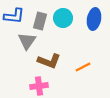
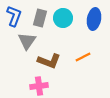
blue L-shape: rotated 75 degrees counterclockwise
gray rectangle: moved 3 px up
orange line: moved 10 px up
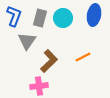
blue ellipse: moved 4 px up
brown L-shape: rotated 65 degrees counterclockwise
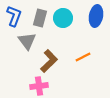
blue ellipse: moved 2 px right, 1 px down
gray triangle: rotated 12 degrees counterclockwise
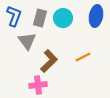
pink cross: moved 1 px left, 1 px up
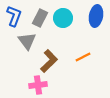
gray rectangle: rotated 12 degrees clockwise
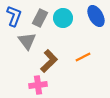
blue ellipse: rotated 40 degrees counterclockwise
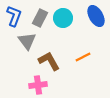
brown L-shape: rotated 75 degrees counterclockwise
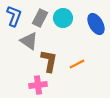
blue ellipse: moved 8 px down
gray triangle: moved 2 px right; rotated 18 degrees counterclockwise
orange line: moved 6 px left, 7 px down
brown L-shape: rotated 40 degrees clockwise
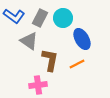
blue L-shape: rotated 105 degrees clockwise
blue ellipse: moved 14 px left, 15 px down
brown L-shape: moved 1 px right, 1 px up
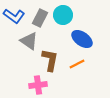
cyan circle: moved 3 px up
blue ellipse: rotated 25 degrees counterclockwise
